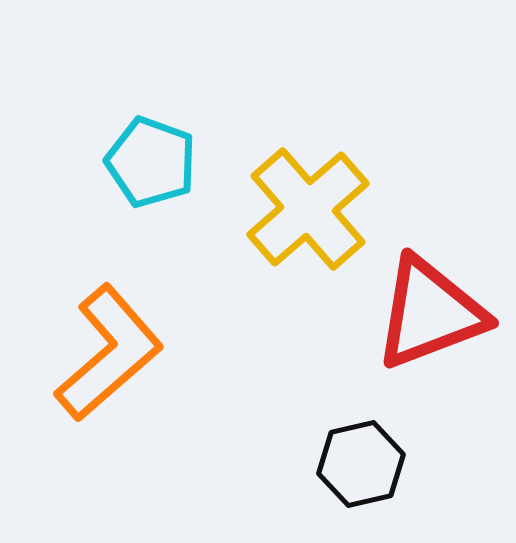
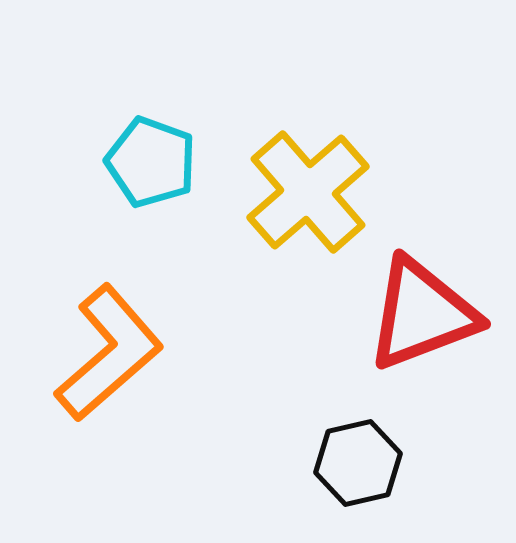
yellow cross: moved 17 px up
red triangle: moved 8 px left, 1 px down
black hexagon: moved 3 px left, 1 px up
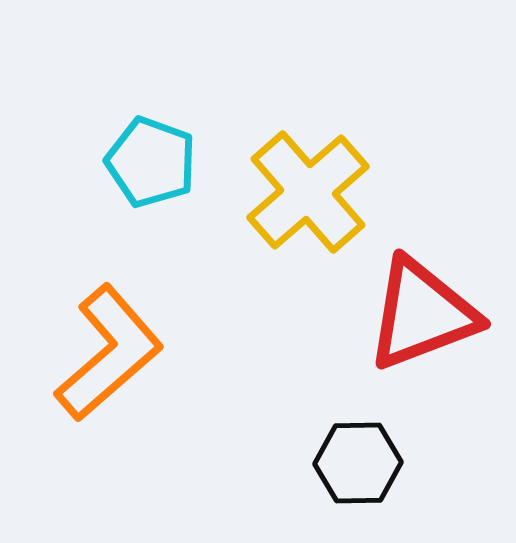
black hexagon: rotated 12 degrees clockwise
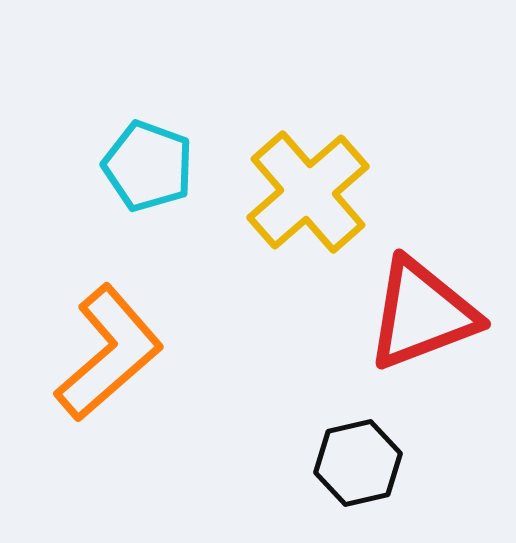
cyan pentagon: moved 3 px left, 4 px down
black hexagon: rotated 12 degrees counterclockwise
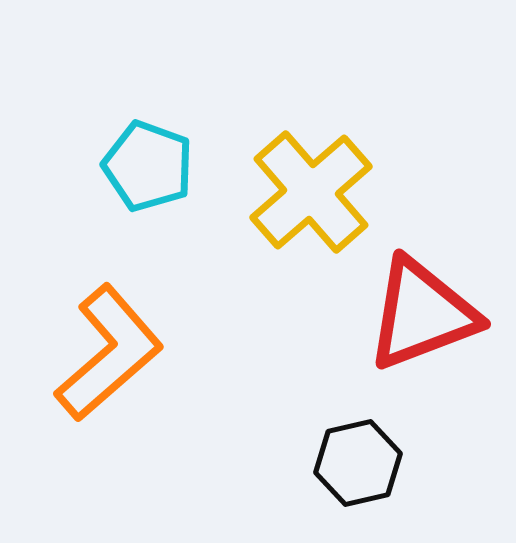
yellow cross: moved 3 px right
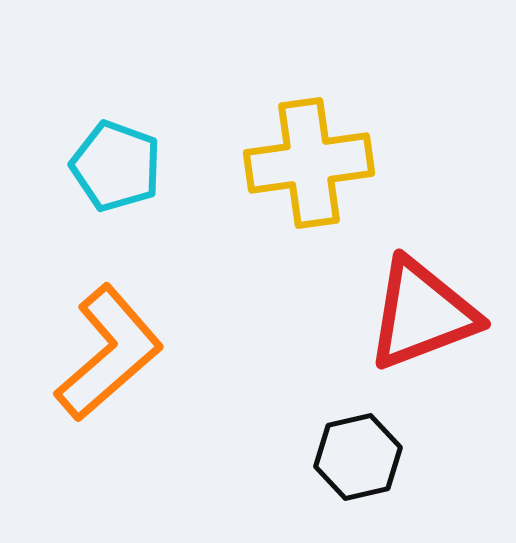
cyan pentagon: moved 32 px left
yellow cross: moved 2 px left, 29 px up; rotated 33 degrees clockwise
black hexagon: moved 6 px up
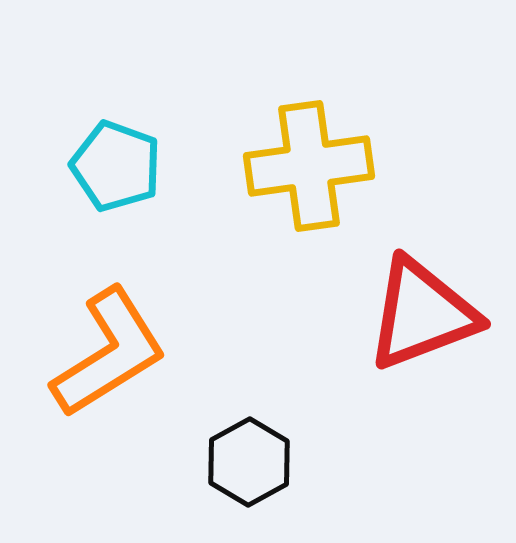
yellow cross: moved 3 px down
orange L-shape: rotated 9 degrees clockwise
black hexagon: moved 109 px left, 5 px down; rotated 16 degrees counterclockwise
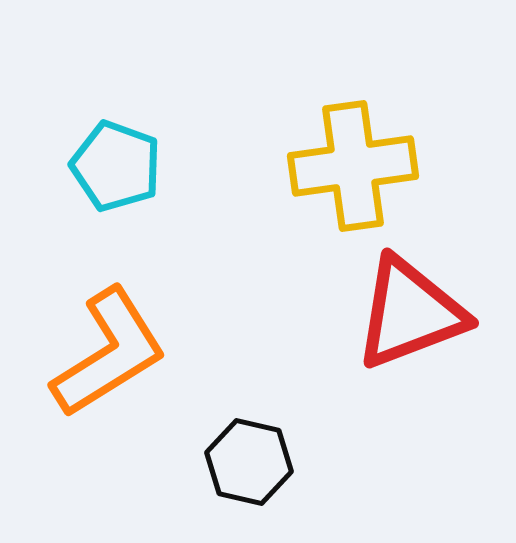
yellow cross: moved 44 px right
red triangle: moved 12 px left, 1 px up
black hexagon: rotated 18 degrees counterclockwise
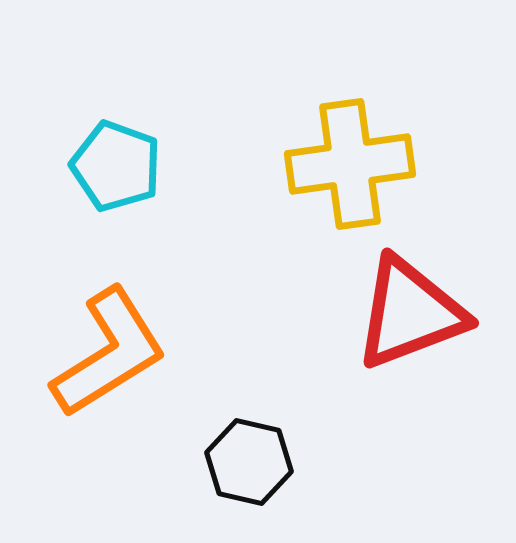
yellow cross: moved 3 px left, 2 px up
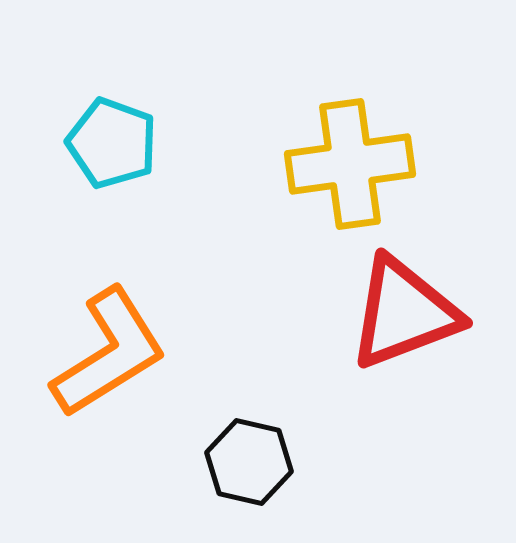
cyan pentagon: moved 4 px left, 23 px up
red triangle: moved 6 px left
